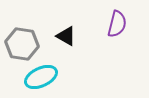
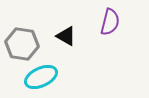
purple semicircle: moved 7 px left, 2 px up
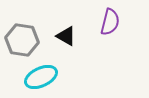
gray hexagon: moved 4 px up
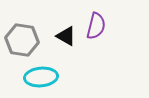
purple semicircle: moved 14 px left, 4 px down
cyan ellipse: rotated 20 degrees clockwise
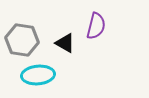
black triangle: moved 1 px left, 7 px down
cyan ellipse: moved 3 px left, 2 px up
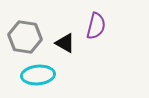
gray hexagon: moved 3 px right, 3 px up
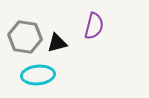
purple semicircle: moved 2 px left
black triangle: moved 8 px left; rotated 45 degrees counterclockwise
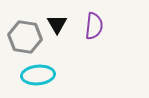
purple semicircle: rotated 8 degrees counterclockwise
black triangle: moved 19 px up; rotated 45 degrees counterclockwise
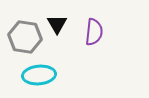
purple semicircle: moved 6 px down
cyan ellipse: moved 1 px right
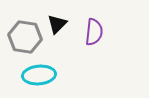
black triangle: rotated 15 degrees clockwise
